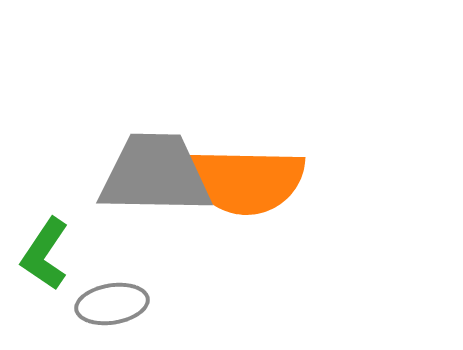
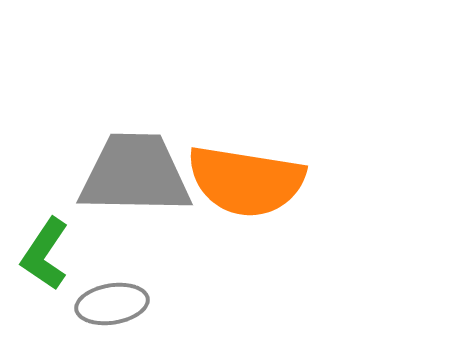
gray trapezoid: moved 20 px left
orange semicircle: rotated 8 degrees clockwise
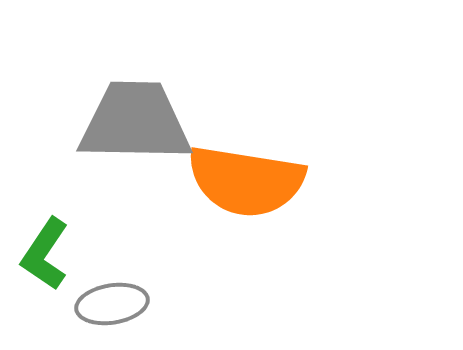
gray trapezoid: moved 52 px up
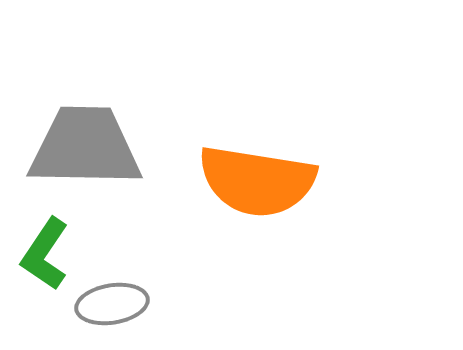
gray trapezoid: moved 50 px left, 25 px down
orange semicircle: moved 11 px right
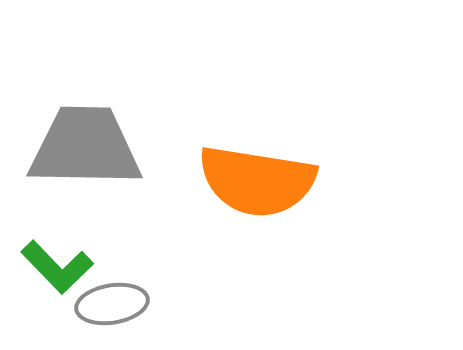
green L-shape: moved 12 px right, 13 px down; rotated 78 degrees counterclockwise
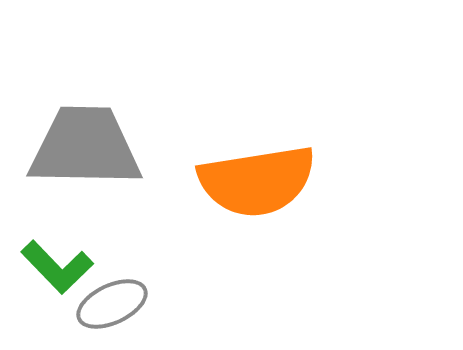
orange semicircle: rotated 18 degrees counterclockwise
gray ellipse: rotated 16 degrees counterclockwise
